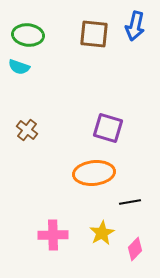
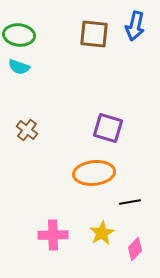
green ellipse: moved 9 px left
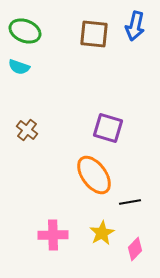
green ellipse: moved 6 px right, 4 px up; rotated 16 degrees clockwise
orange ellipse: moved 2 px down; rotated 60 degrees clockwise
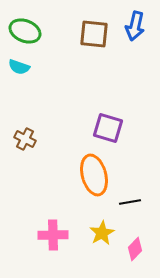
brown cross: moved 2 px left, 9 px down; rotated 10 degrees counterclockwise
orange ellipse: rotated 21 degrees clockwise
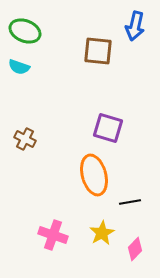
brown square: moved 4 px right, 17 px down
pink cross: rotated 20 degrees clockwise
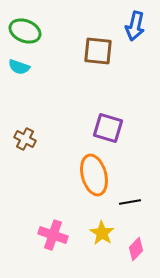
yellow star: rotated 10 degrees counterclockwise
pink diamond: moved 1 px right
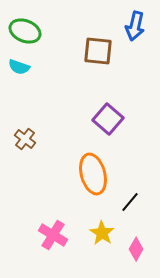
purple square: moved 9 px up; rotated 24 degrees clockwise
brown cross: rotated 10 degrees clockwise
orange ellipse: moved 1 px left, 1 px up
black line: rotated 40 degrees counterclockwise
pink cross: rotated 12 degrees clockwise
pink diamond: rotated 15 degrees counterclockwise
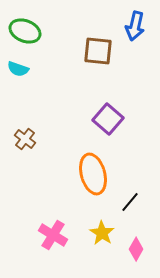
cyan semicircle: moved 1 px left, 2 px down
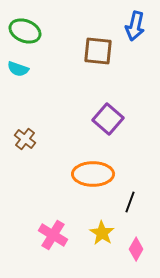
orange ellipse: rotated 75 degrees counterclockwise
black line: rotated 20 degrees counterclockwise
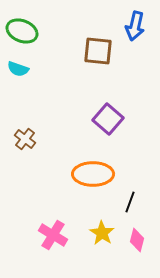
green ellipse: moved 3 px left
pink diamond: moved 1 px right, 9 px up; rotated 15 degrees counterclockwise
